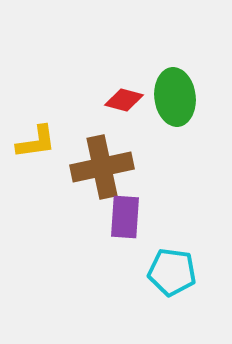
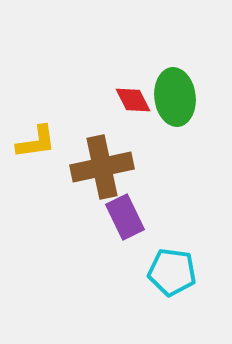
red diamond: moved 9 px right; rotated 48 degrees clockwise
purple rectangle: rotated 30 degrees counterclockwise
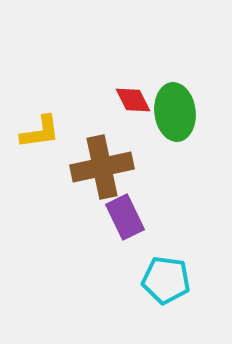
green ellipse: moved 15 px down
yellow L-shape: moved 4 px right, 10 px up
cyan pentagon: moved 6 px left, 8 px down
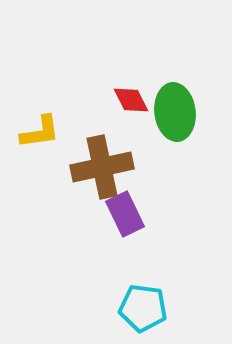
red diamond: moved 2 px left
purple rectangle: moved 3 px up
cyan pentagon: moved 23 px left, 28 px down
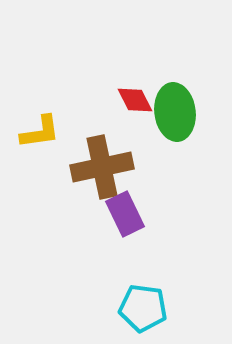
red diamond: moved 4 px right
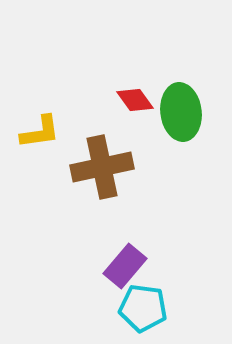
red diamond: rotated 9 degrees counterclockwise
green ellipse: moved 6 px right
purple rectangle: moved 52 px down; rotated 66 degrees clockwise
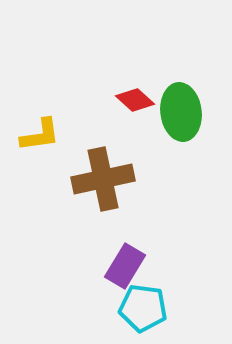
red diamond: rotated 12 degrees counterclockwise
yellow L-shape: moved 3 px down
brown cross: moved 1 px right, 12 px down
purple rectangle: rotated 9 degrees counterclockwise
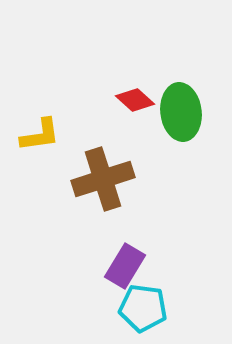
brown cross: rotated 6 degrees counterclockwise
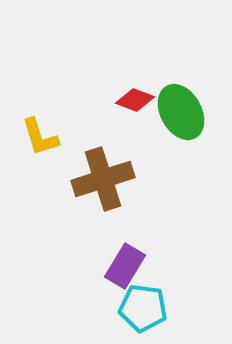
red diamond: rotated 21 degrees counterclockwise
green ellipse: rotated 22 degrees counterclockwise
yellow L-shape: moved 2 px down; rotated 81 degrees clockwise
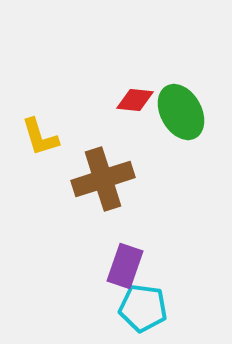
red diamond: rotated 15 degrees counterclockwise
purple rectangle: rotated 12 degrees counterclockwise
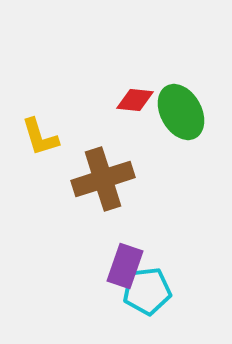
cyan pentagon: moved 4 px right, 17 px up; rotated 15 degrees counterclockwise
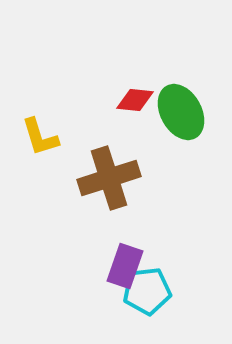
brown cross: moved 6 px right, 1 px up
